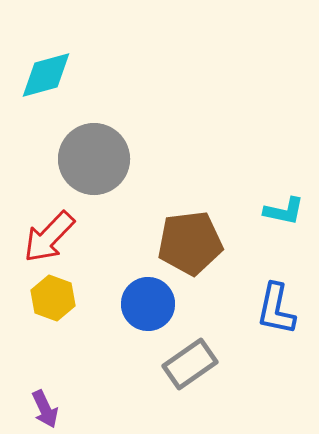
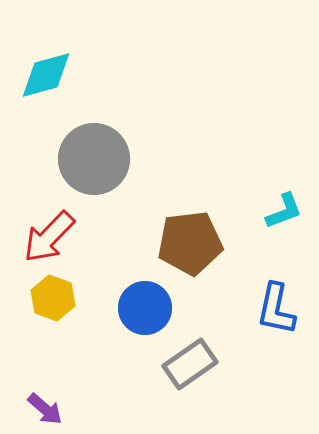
cyan L-shape: rotated 33 degrees counterclockwise
blue circle: moved 3 px left, 4 px down
purple arrow: rotated 24 degrees counterclockwise
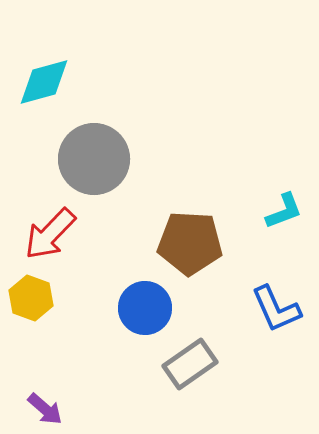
cyan diamond: moved 2 px left, 7 px down
red arrow: moved 1 px right, 3 px up
brown pentagon: rotated 10 degrees clockwise
yellow hexagon: moved 22 px left
blue L-shape: rotated 36 degrees counterclockwise
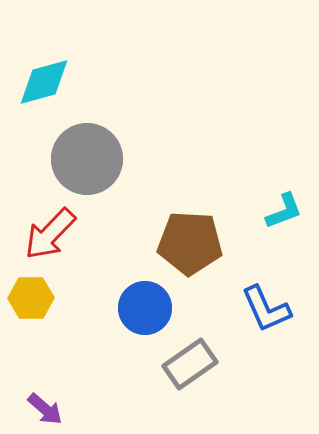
gray circle: moved 7 px left
yellow hexagon: rotated 21 degrees counterclockwise
blue L-shape: moved 10 px left
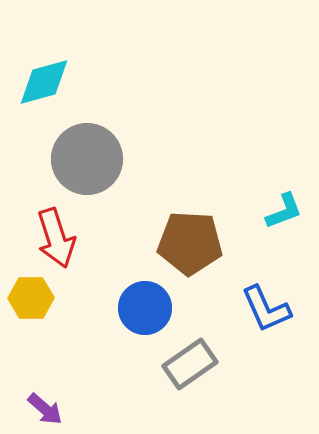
red arrow: moved 6 px right, 4 px down; rotated 62 degrees counterclockwise
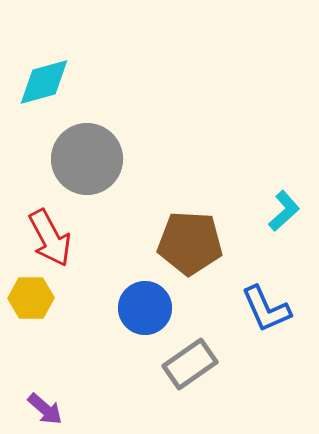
cyan L-shape: rotated 21 degrees counterclockwise
red arrow: moved 6 px left; rotated 10 degrees counterclockwise
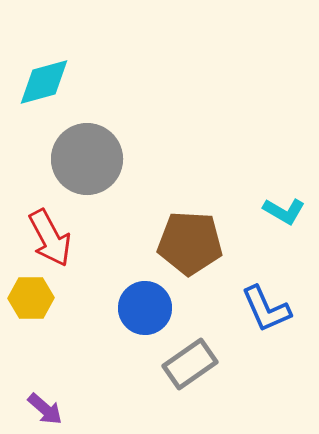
cyan L-shape: rotated 72 degrees clockwise
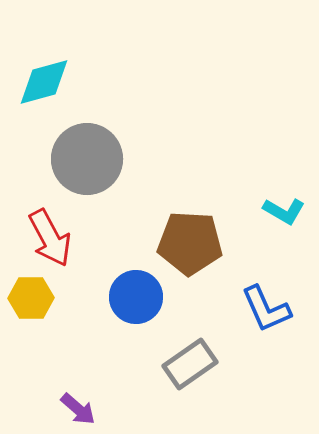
blue circle: moved 9 px left, 11 px up
purple arrow: moved 33 px right
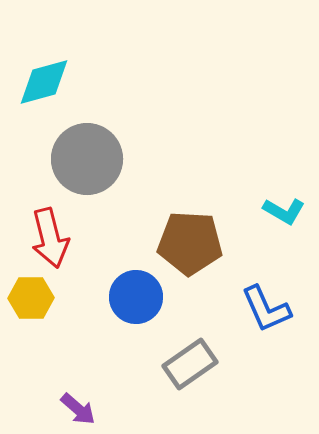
red arrow: rotated 14 degrees clockwise
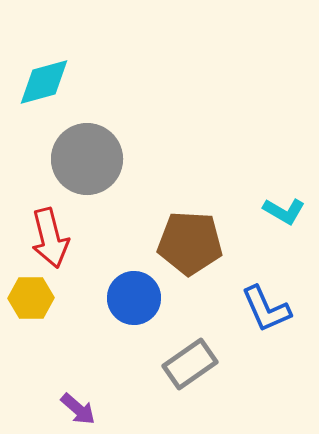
blue circle: moved 2 px left, 1 px down
